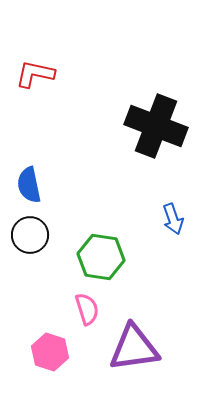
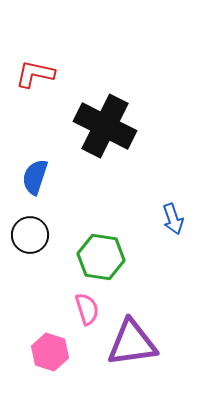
black cross: moved 51 px left; rotated 6 degrees clockwise
blue semicircle: moved 6 px right, 8 px up; rotated 30 degrees clockwise
purple triangle: moved 2 px left, 5 px up
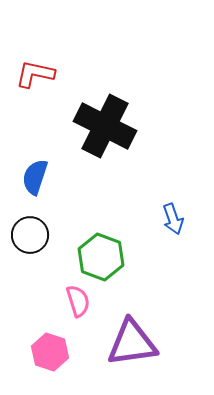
green hexagon: rotated 12 degrees clockwise
pink semicircle: moved 9 px left, 8 px up
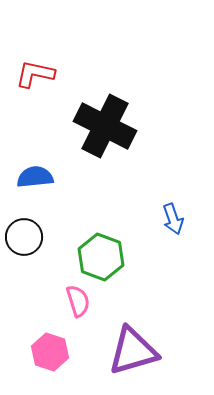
blue semicircle: rotated 66 degrees clockwise
black circle: moved 6 px left, 2 px down
purple triangle: moved 1 px right, 8 px down; rotated 8 degrees counterclockwise
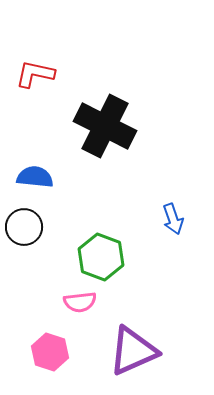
blue semicircle: rotated 12 degrees clockwise
black circle: moved 10 px up
pink semicircle: moved 2 px right, 1 px down; rotated 100 degrees clockwise
purple triangle: rotated 8 degrees counterclockwise
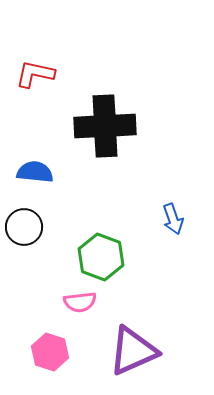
black cross: rotated 30 degrees counterclockwise
blue semicircle: moved 5 px up
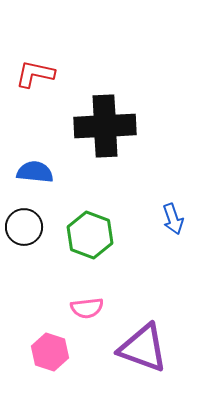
green hexagon: moved 11 px left, 22 px up
pink semicircle: moved 7 px right, 6 px down
purple triangle: moved 10 px right, 3 px up; rotated 44 degrees clockwise
